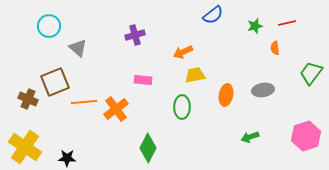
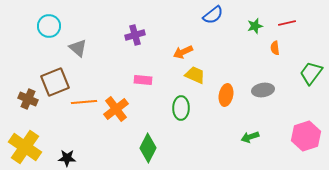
yellow trapezoid: rotated 35 degrees clockwise
green ellipse: moved 1 px left, 1 px down
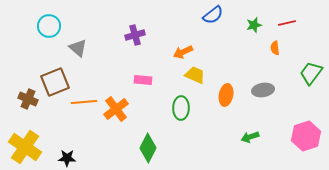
green star: moved 1 px left, 1 px up
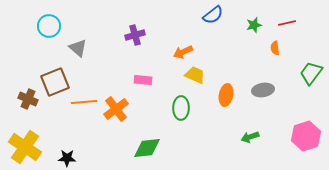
green diamond: moved 1 px left; rotated 56 degrees clockwise
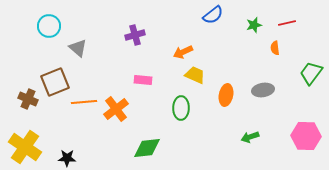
pink hexagon: rotated 20 degrees clockwise
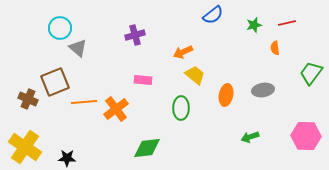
cyan circle: moved 11 px right, 2 px down
yellow trapezoid: rotated 15 degrees clockwise
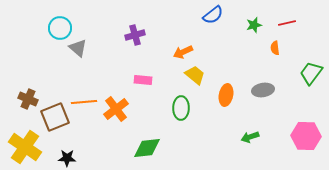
brown square: moved 35 px down
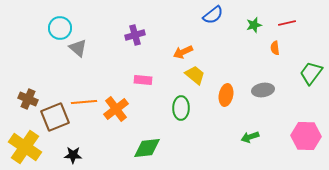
black star: moved 6 px right, 3 px up
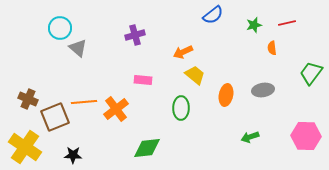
orange semicircle: moved 3 px left
